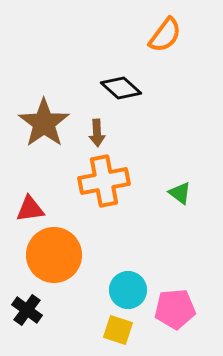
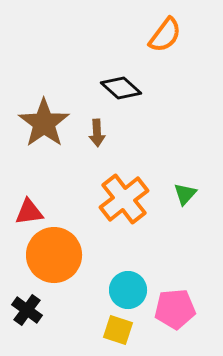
orange cross: moved 20 px right, 18 px down; rotated 27 degrees counterclockwise
green triangle: moved 5 px right, 1 px down; rotated 35 degrees clockwise
red triangle: moved 1 px left, 3 px down
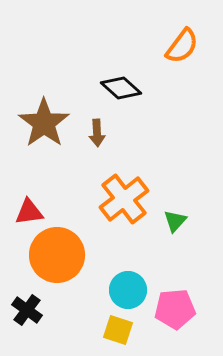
orange semicircle: moved 17 px right, 11 px down
green triangle: moved 10 px left, 27 px down
orange circle: moved 3 px right
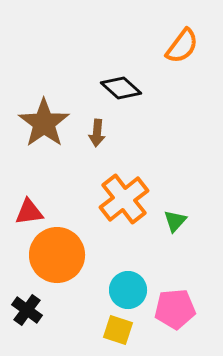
brown arrow: rotated 8 degrees clockwise
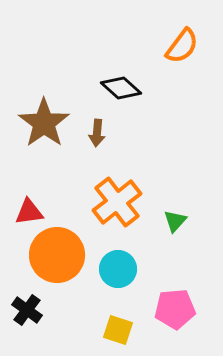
orange cross: moved 7 px left, 3 px down
cyan circle: moved 10 px left, 21 px up
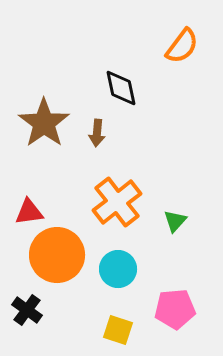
black diamond: rotated 36 degrees clockwise
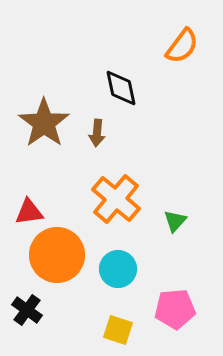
orange cross: moved 1 px left, 3 px up; rotated 12 degrees counterclockwise
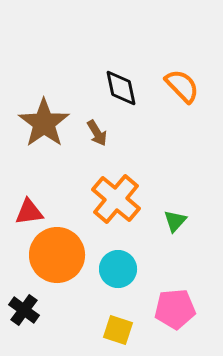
orange semicircle: moved 40 px down; rotated 81 degrees counterclockwise
brown arrow: rotated 36 degrees counterclockwise
black cross: moved 3 px left
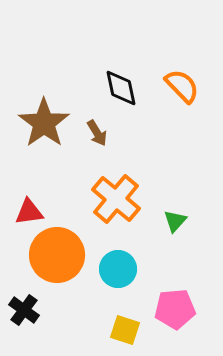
yellow square: moved 7 px right
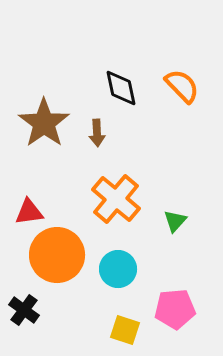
brown arrow: rotated 28 degrees clockwise
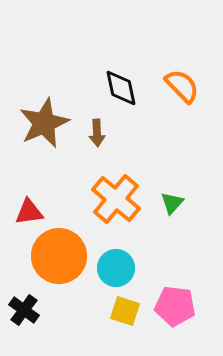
brown star: rotated 12 degrees clockwise
green triangle: moved 3 px left, 18 px up
orange circle: moved 2 px right, 1 px down
cyan circle: moved 2 px left, 1 px up
pink pentagon: moved 3 px up; rotated 12 degrees clockwise
yellow square: moved 19 px up
